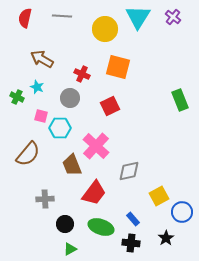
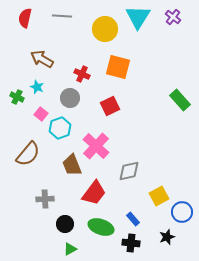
green rectangle: rotated 20 degrees counterclockwise
pink square: moved 2 px up; rotated 24 degrees clockwise
cyan hexagon: rotated 20 degrees counterclockwise
black star: moved 1 px right, 1 px up; rotated 14 degrees clockwise
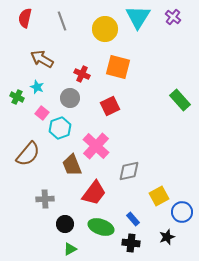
gray line: moved 5 px down; rotated 66 degrees clockwise
pink square: moved 1 px right, 1 px up
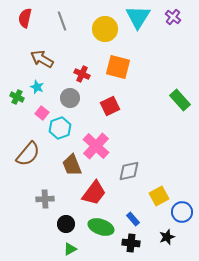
black circle: moved 1 px right
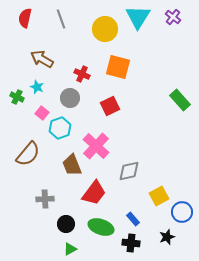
gray line: moved 1 px left, 2 px up
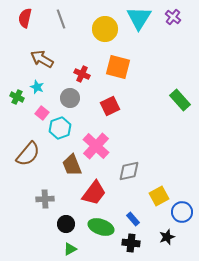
cyan triangle: moved 1 px right, 1 px down
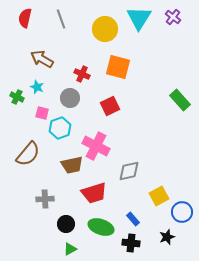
pink square: rotated 24 degrees counterclockwise
pink cross: rotated 16 degrees counterclockwise
brown trapezoid: rotated 80 degrees counterclockwise
red trapezoid: rotated 36 degrees clockwise
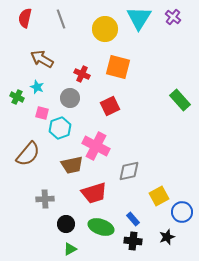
black cross: moved 2 px right, 2 px up
